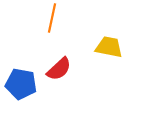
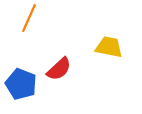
orange line: moved 23 px left; rotated 12 degrees clockwise
blue pentagon: rotated 12 degrees clockwise
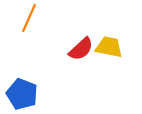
red semicircle: moved 22 px right, 20 px up
blue pentagon: moved 1 px right, 10 px down
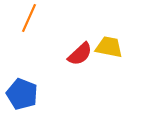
red semicircle: moved 1 px left, 5 px down
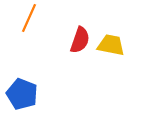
yellow trapezoid: moved 2 px right, 2 px up
red semicircle: moved 14 px up; rotated 28 degrees counterclockwise
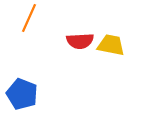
red semicircle: moved 1 px down; rotated 68 degrees clockwise
